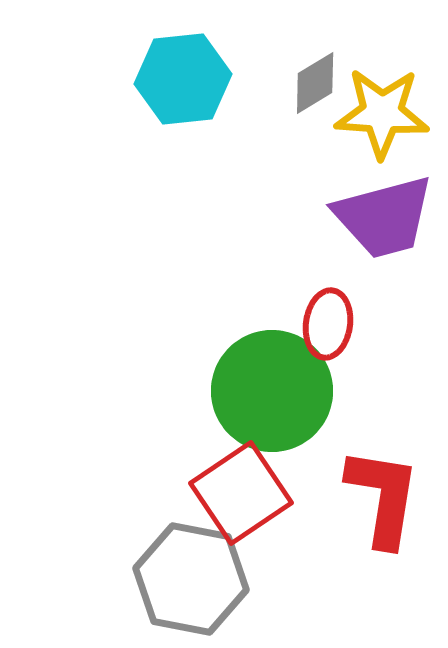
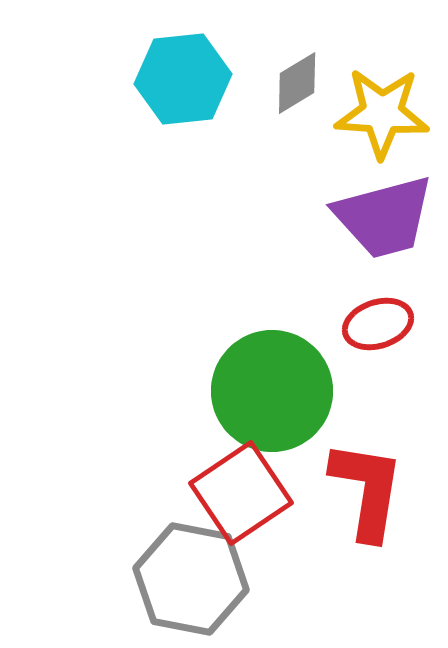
gray diamond: moved 18 px left
red ellipse: moved 50 px right; rotated 64 degrees clockwise
red L-shape: moved 16 px left, 7 px up
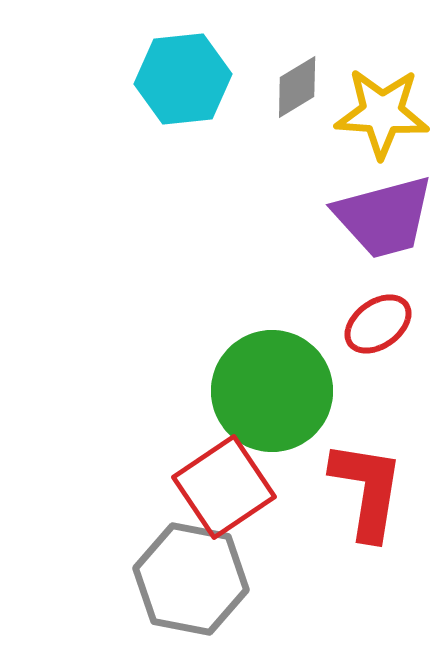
gray diamond: moved 4 px down
red ellipse: rotated 18 degrees counterclockwise
red square: moved 17 px left, 6 px up
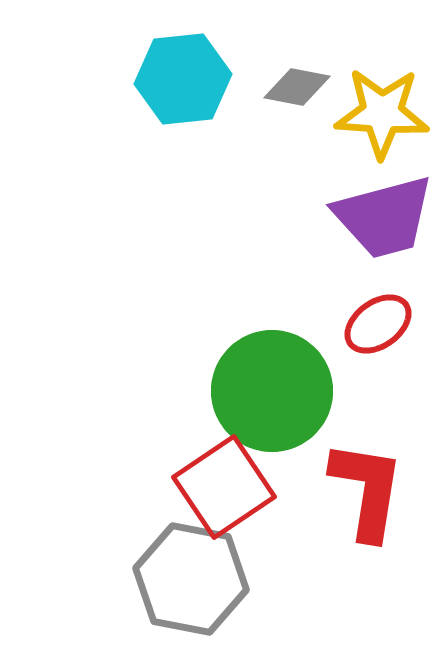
gray diamond: rotated 42 degrees clockwise
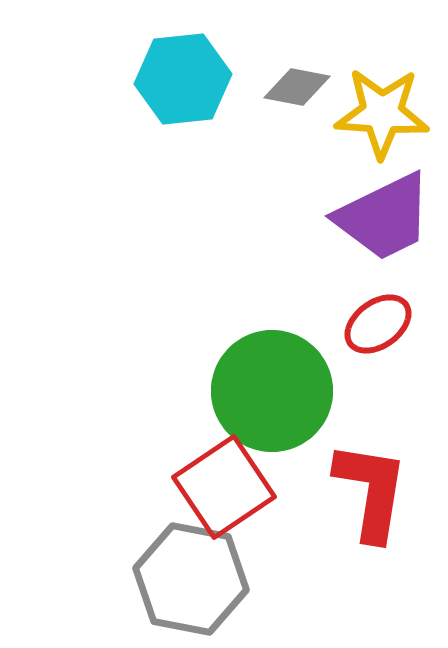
purple trapezoid: rotated 11 degrees counterclockwise
red L-shape: moved 4 px right, 1 px down
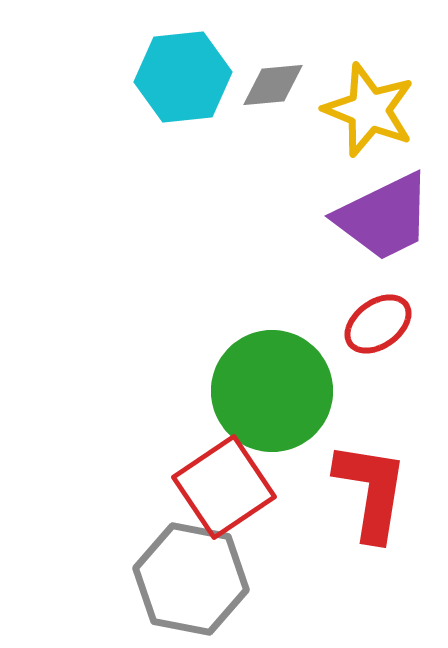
cyan hexagon: moved 2 px up
gray diamond: moved 24 px left, 2 px up; rotated 16 degrees counterclockwise
yellow star: moved 13 px left, 3 px up; rotated 18 degrees clockwise
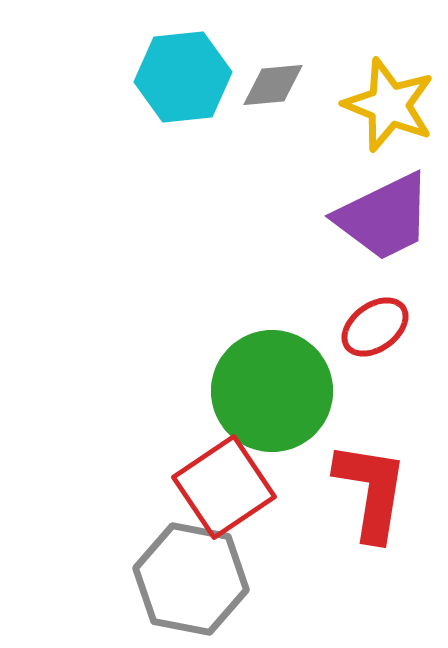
yellow star: moved 20 px right, 5 px up
red ellipse: moved 3 px left, 3 px down
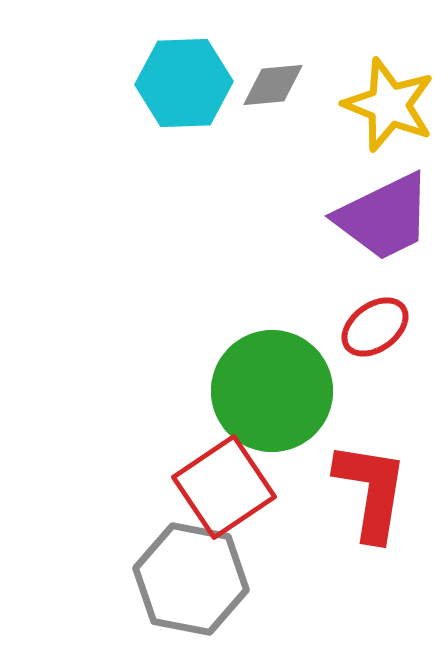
cyan hexagon: moved 1 px right, 6 px down; rotated 4 degrees clockwise
